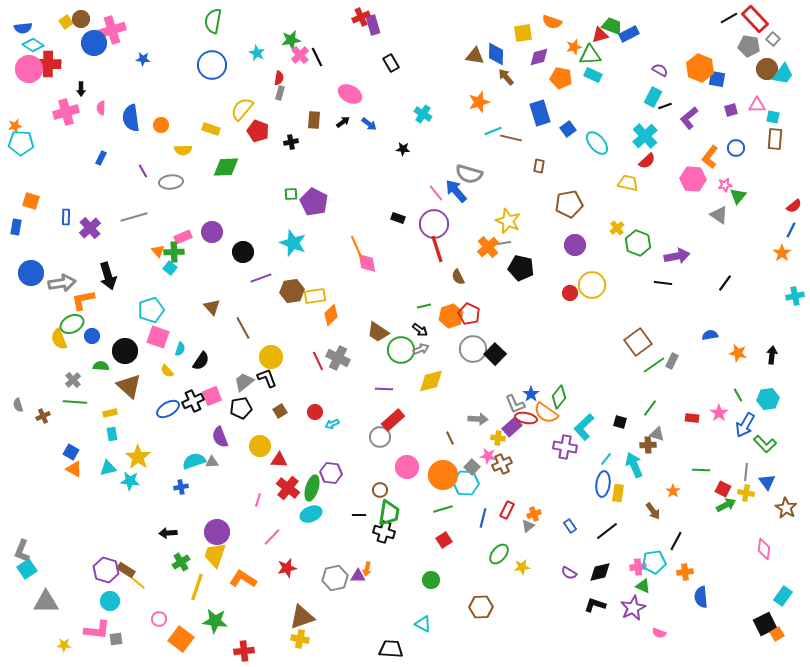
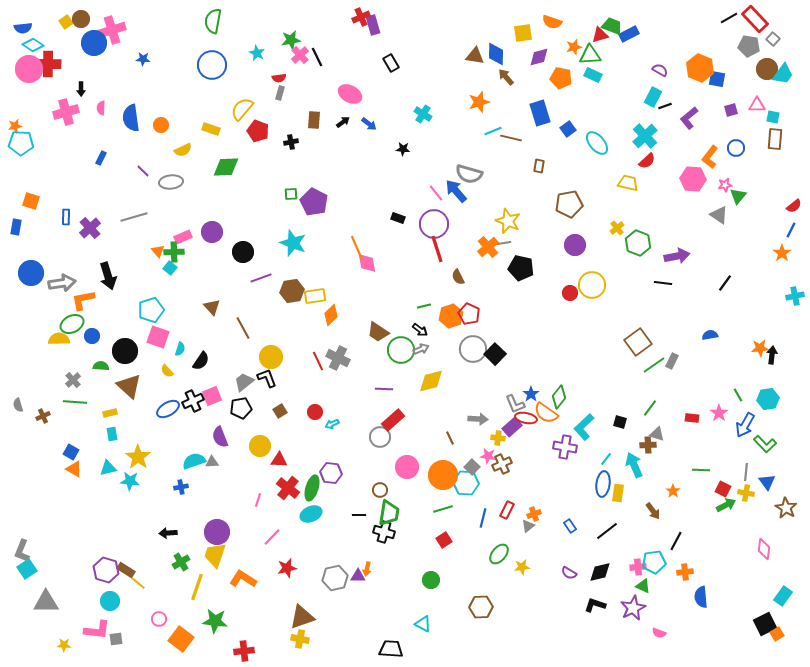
red semicircle at (279, 78): rotated 72 degrees clockwise
yellow semicircle at (183, 150): rotated 24 degrees counterclockwise
purple line at (143, 171): rotated 16 degrees counterclockwise
yellow semicircle at (59, 339): rotated 110 degrees clockwise
orange star at (738, 353): moved 22 px right, 5 px up; rotated 18 degrees counterclockwise
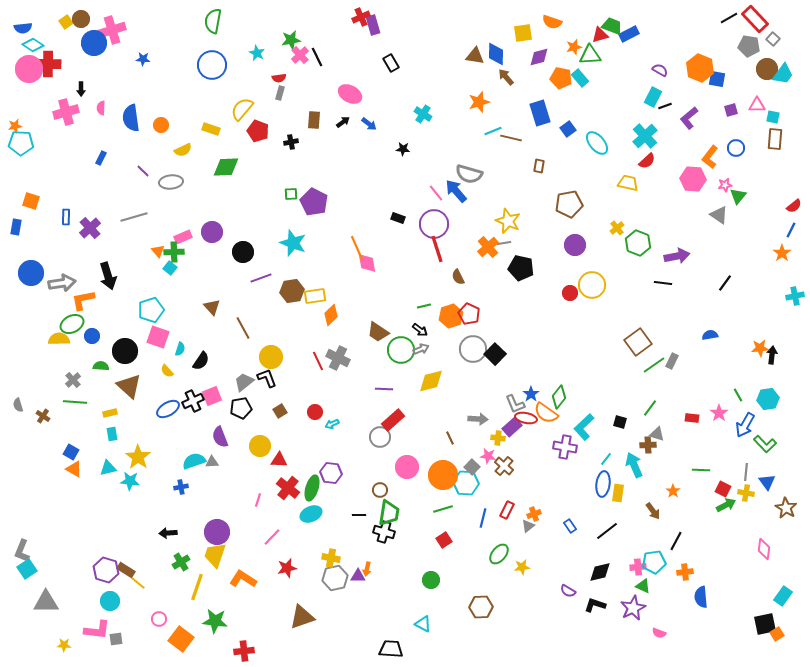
cyan rectangle at (593, 75): moved 13 px left, 3 px down; rotated 24 degrees clockwise
brown cross at (43, 416): rotated 32 degrees counterclockwise
brown cross at (502, 464): moved 2 px right, 2 px down; rotated 24 degrees counterclockwise
purple semicircle at (569, 573): moved 1 px left, 18 px down
black square at (765, 624): rotated 15 degrees clockwise
yellow cross at (300, 639): moved 31 px right, 81 px up
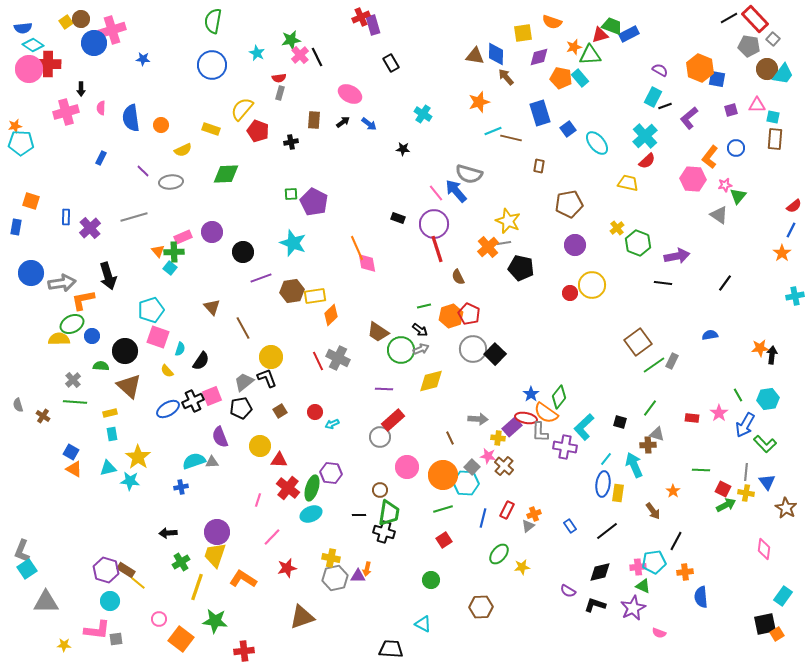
green diamond at (226, 167): moved 7 px down
gray L-shape at (515, 404): moved 25 px right, 28 px down; rotated 25 degrees clockwise
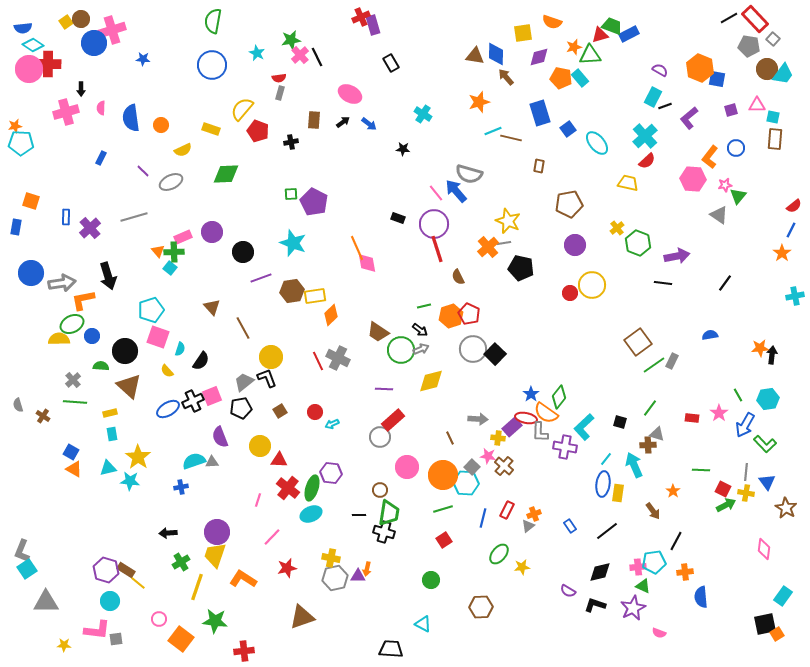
gray ellipse at (171, 182): rotated 20 degrees counterclockwise
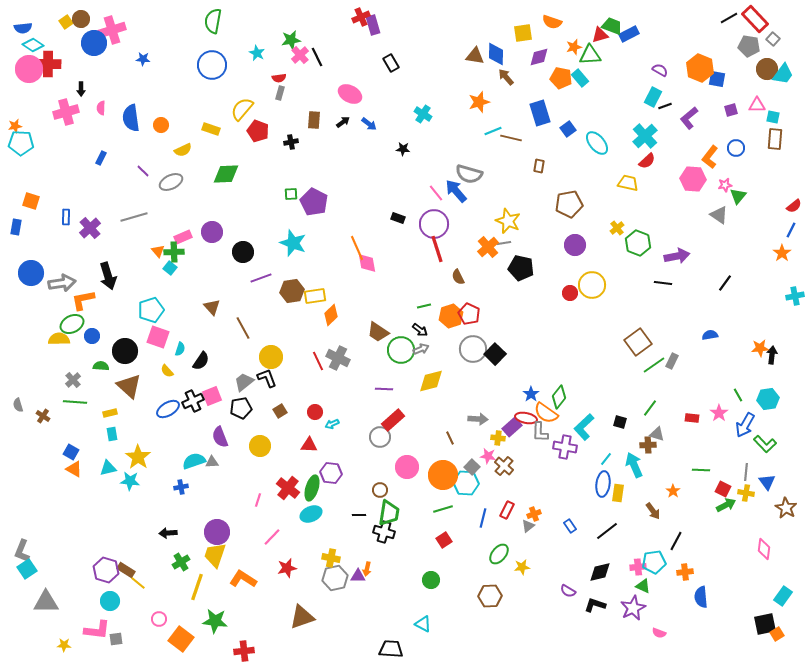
red triangle at (279, 460): moved 30 px right, 15 px up
brown hexagon at (481, 607): moved 9 px right, 11 px up
